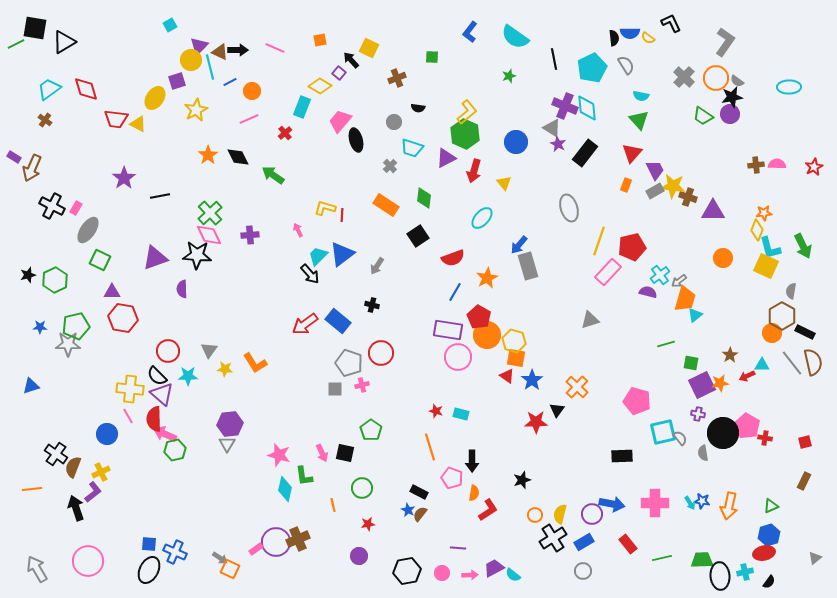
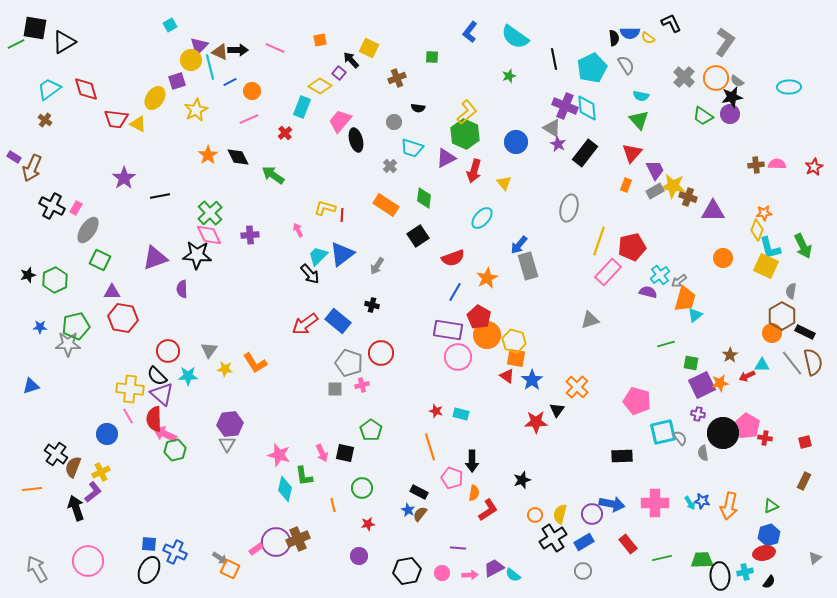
gray ellipse at (569, 208): rotated 32 degrees clockwise
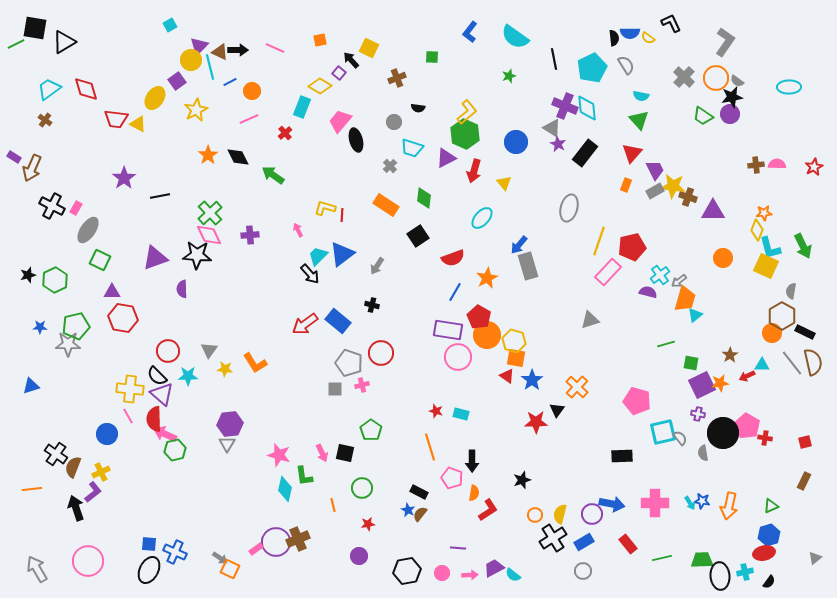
purple square at (177, 81): rotated 18 degrees counterclockwise
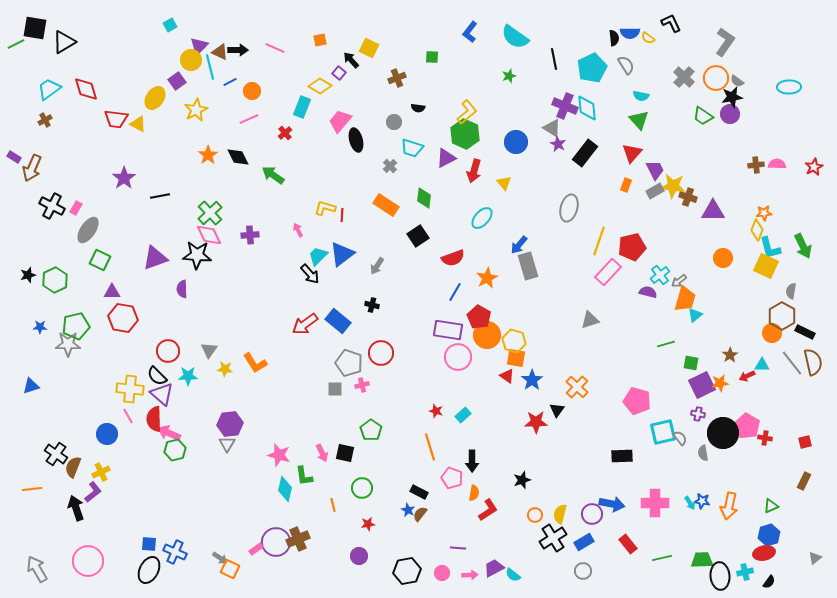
brown cross at (45, 120): rotated 24 degrees clockwise
cyan rectangle at (461, 414): moved 2 px right, 1 px down; rotated 56 degrees counterclockwise
pink arrow at (165, 434): moved 4 px right, 1 px up
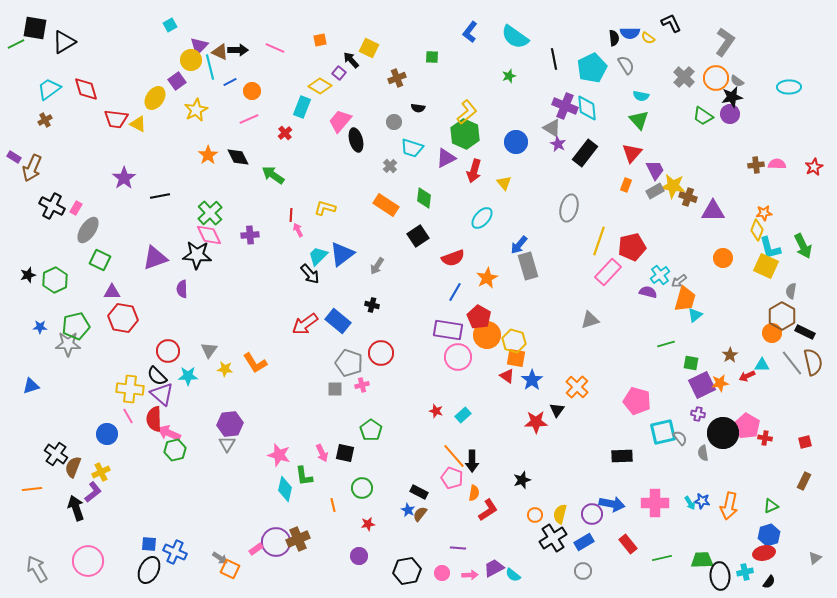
red line at (342, 215): moved 51 px left
orange line at (430, 447): moved 24 px right, 9 px down; rotated 24 degrees counterclockwise
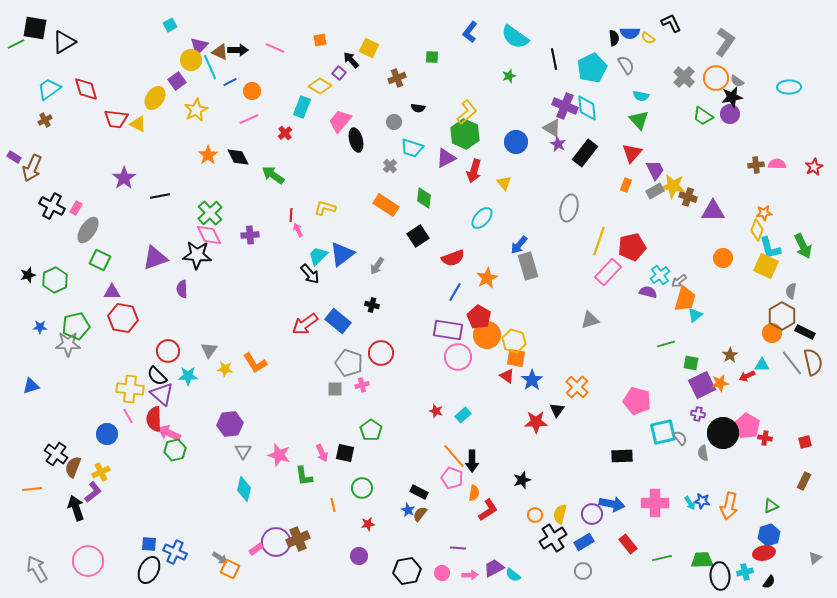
cyan line at (210, 67): rotated 10 degrees counterclockwise
gray triangle at (227, 444): moved 16 px right, 7 px down
cyan diamond at (285, 489): moved 41 px left
